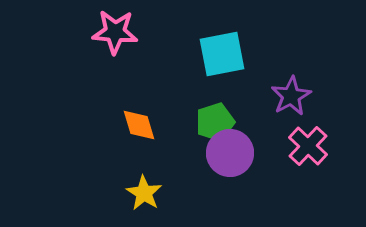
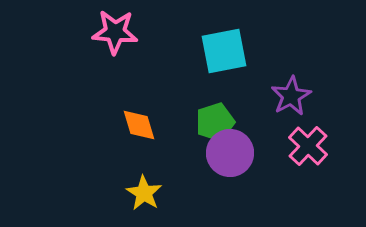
cyan square: moved 2 px right, 3 px up
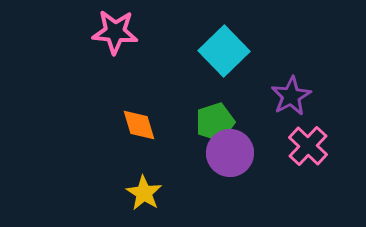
cyan square: rotated 33 degrees counterclockwise
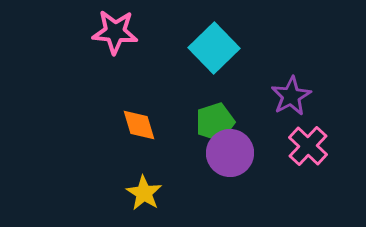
cyan square: moved 10 px left, 3 px up
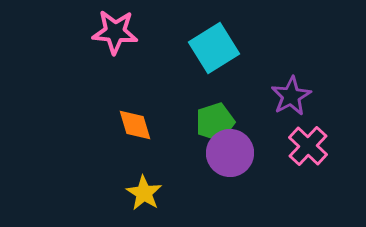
cyan square: rotated 12 degrees clockwise
orange diamond: moved 4 px left
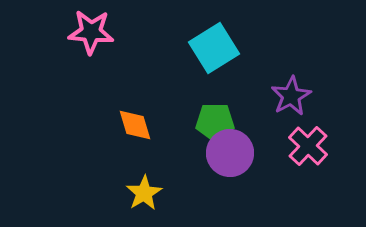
pink star: moved 24 px left
green pentagon: rotated 18 degrees clockwise
yellow star: rotated 9 degrees clockwise
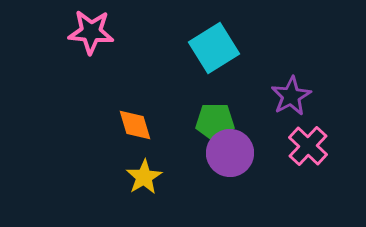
yellow star: moved 16 px up
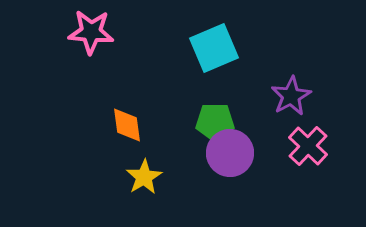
cyan square: rotated 9 degrees clockwise
orange diamond: moved 8 px left; rotated 9 degrees clockwise
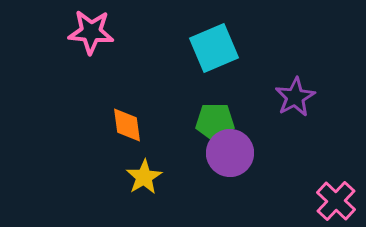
purple star: moved 4 px right, 1 px down
pink cross: moved 28 px right, 55 px down
